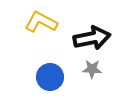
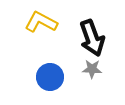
black arrow: rotated 81 degrees clockwise
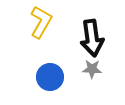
yellow L-shape: rotated 92 degrees clockwise
black arrow: rotated 12 degrees clockwise
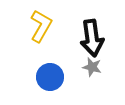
yellow L-shape: moved 4 px down
gray star: moved 2 px up; rotated 12 degrees clockwise
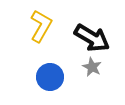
black arrow: rotated 51 degrees counterclockwise
gray star: rotated 12 degrees clockwise
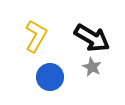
yellow L-shape: moved 5 px left, 10 px down
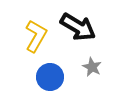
black arrow: moved 14 px left, 11 px up
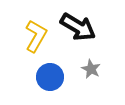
gray star: moved 1 px left, 2 px down
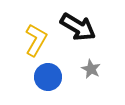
yellow L-shape: moved 4 px down
blue circle: moved 2 px left
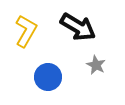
yellow L-shape: moved 10 px left, 9 px up
gray star: moved 5 px right, 4 px up
